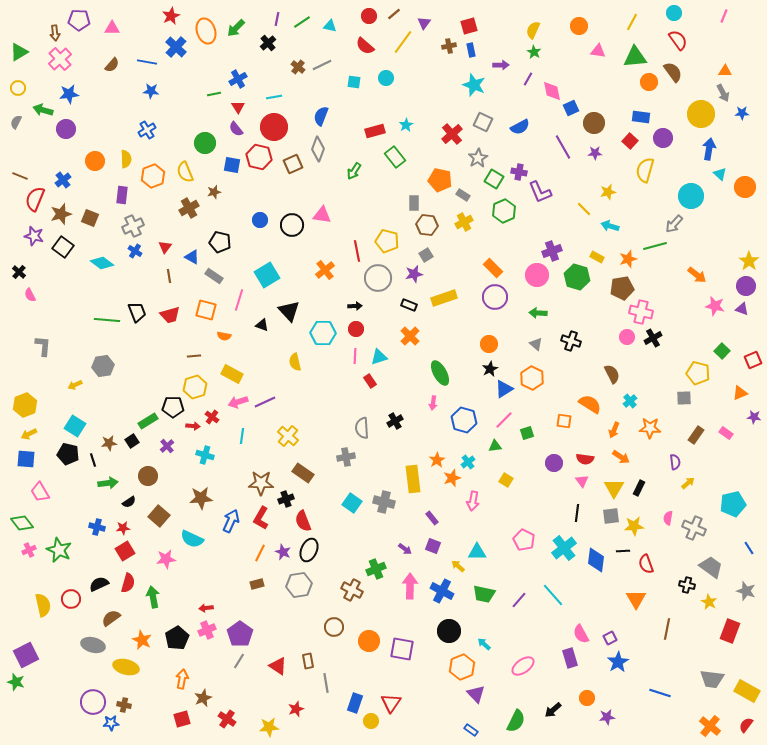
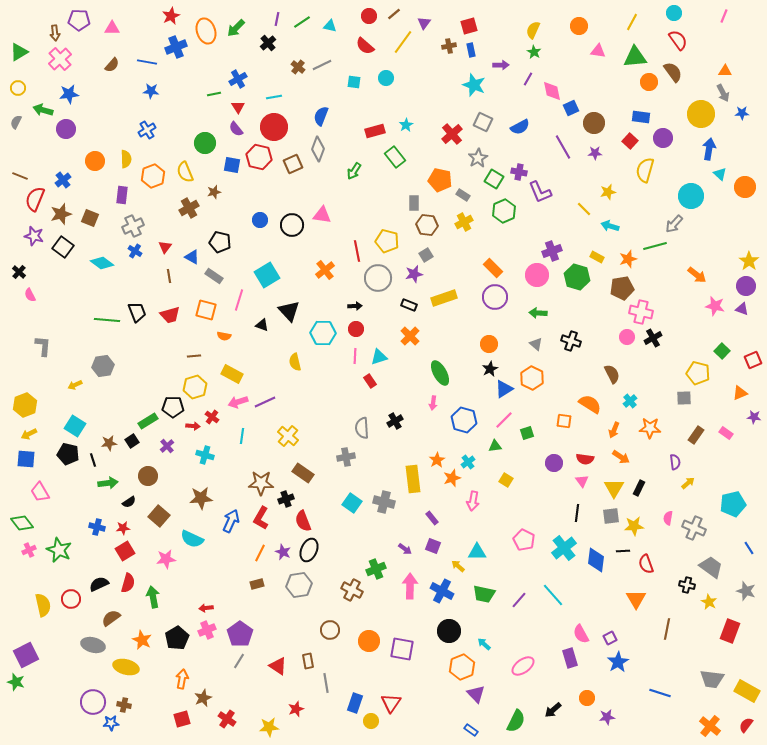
blue cross at (176, 47): rotated 25 degrees clockwise
brown circle at (334, 627): moved 4 px left, 3 px down
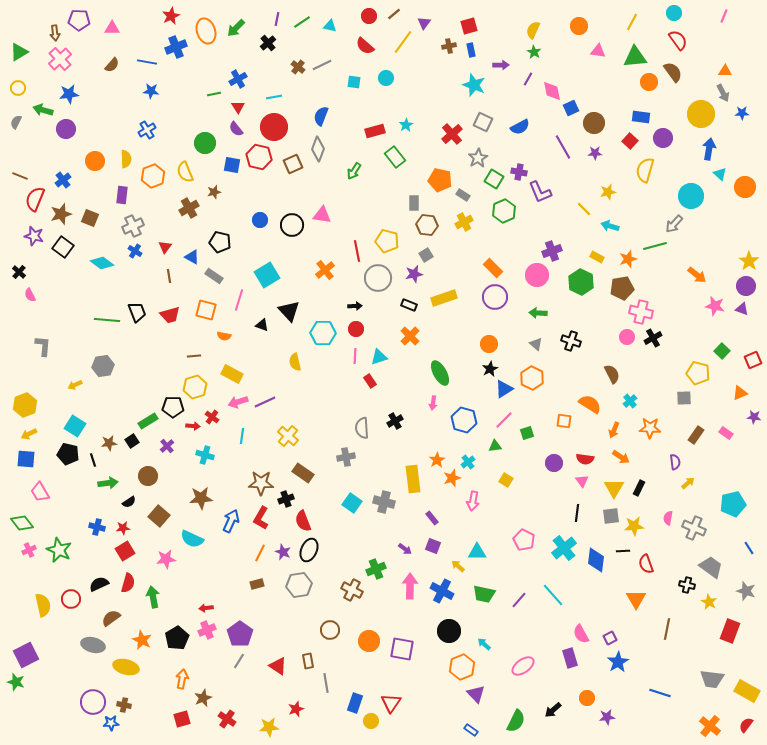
green hexagon at (577, 277): moved 4 px right, 5 px down; rotated 10 degrees clockwise
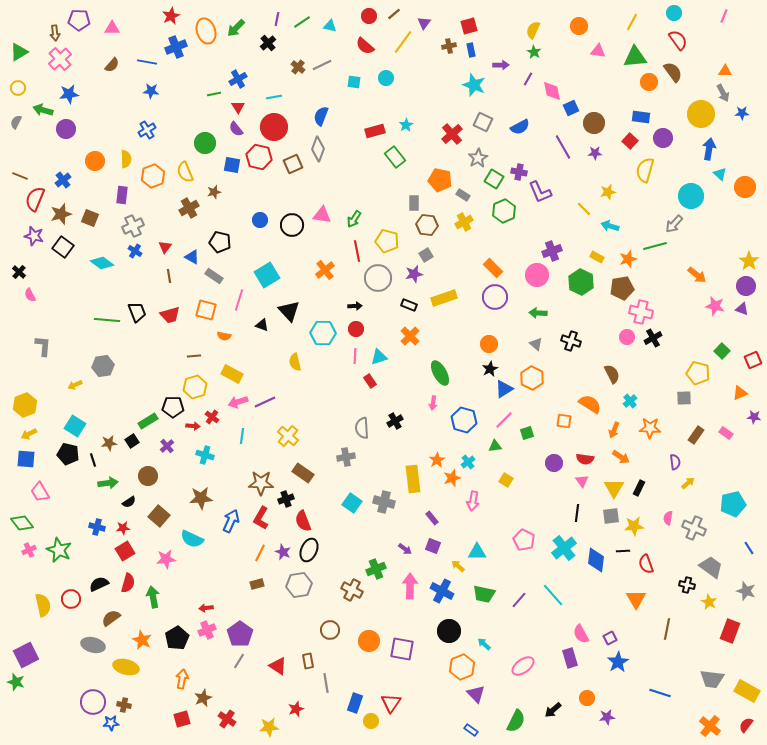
green arrow at (354, 171): moved 48 px down
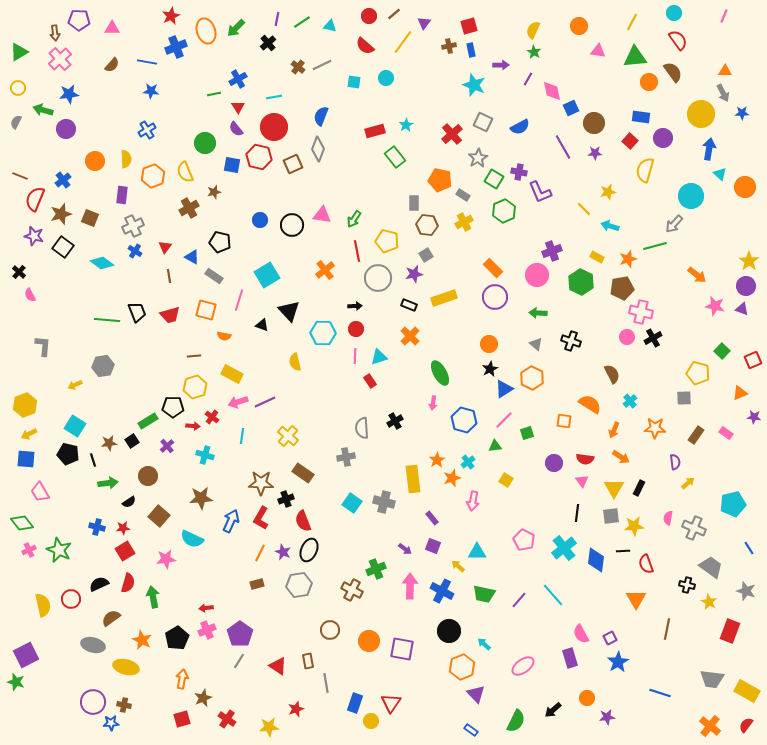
orange star at (650, 428): moved 5 px right
